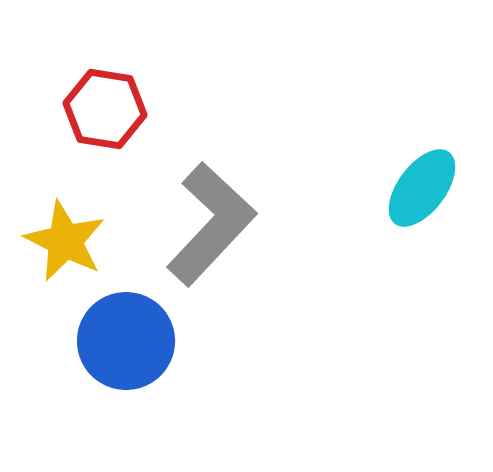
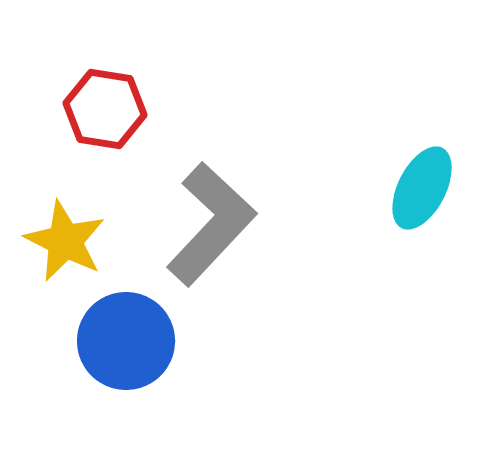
cyan ellipse: rotated 10 degrees counterclockwise
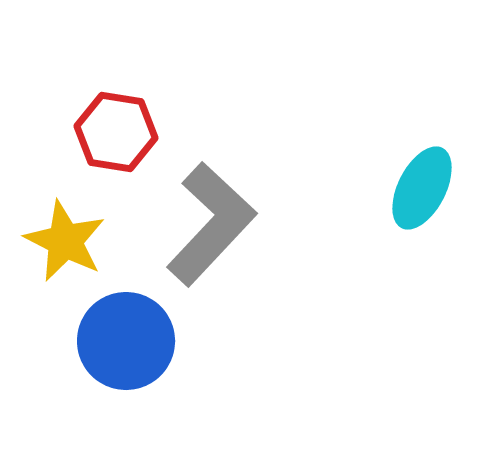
red hexagon: moved 11 px right, 23 px down
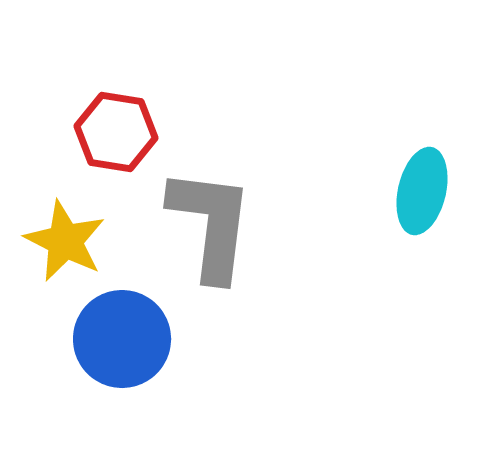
cyan ellipse: moved 3 px down; rotated 14 degrees counterclockwise
gray L-shape: rotated 36 degrees counterclockwise
blue circle: moved 4 px left, 2 px up
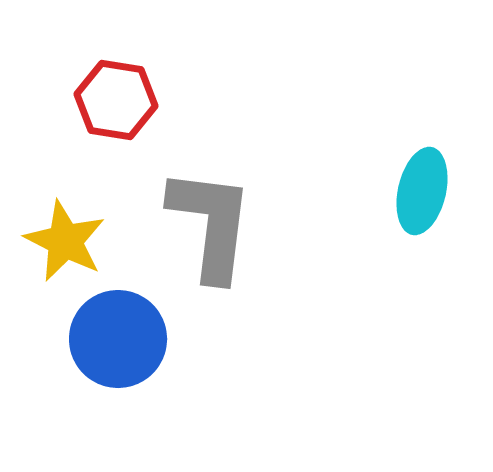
red hexagon: moved 32 px up
blue circle: moved 4 px left
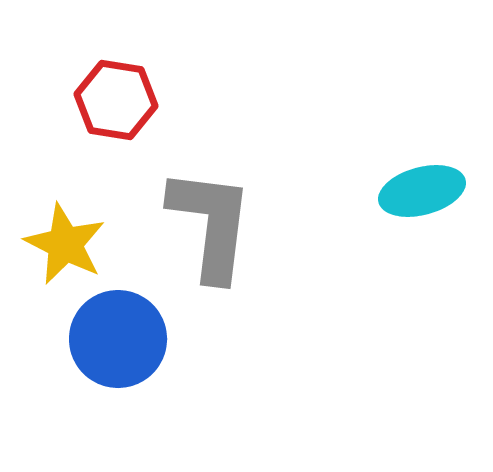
cyan ellipse: rotated 62 degrees clockwise
yellow star: moved 3 px down
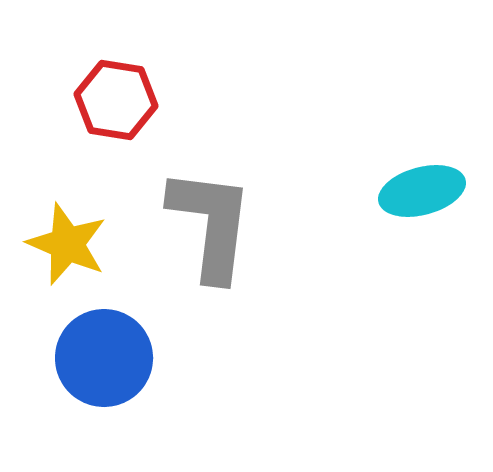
yellow star: moved 2 px right; rotated 4 degrees counterclockwise
blue circle: moved 14 px left, 19 px down
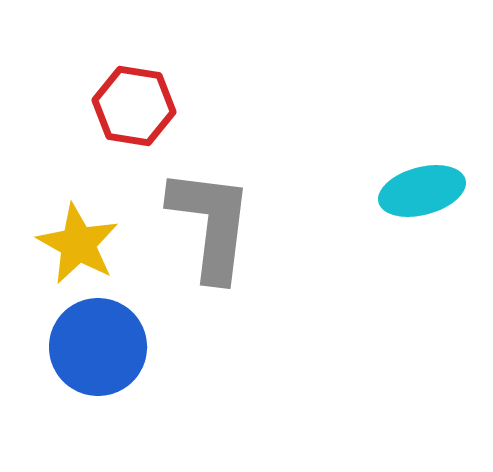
red hexagon: moved 18 px right, 6 px down
yellow star: moved 11 px right; rotated 6 degrees clockwise
blue circle: moved 6 px left, 11 px up
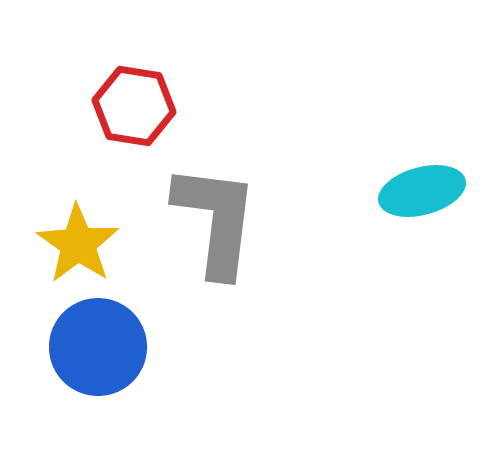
gray L-shape: moved 5 px right, 4 px up
yellow star: rotated 6 degrees clockwise
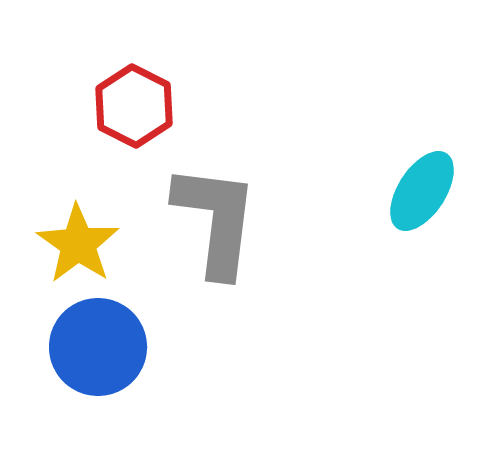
red hexagon: rotated 18 degrees clockwise
cyan ellipse: rotated 42 degrees counterclockwise
